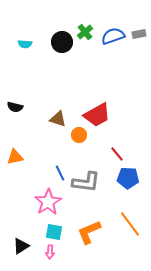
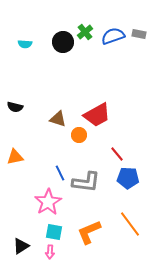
gray rectangle: rotated 24 degrees clockwise
black circle: moved 1 px right
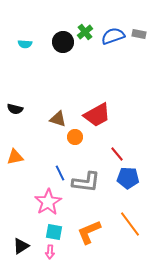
black semicircle: moved 2 px down
orange circle: moved 4 px left, 2 px down
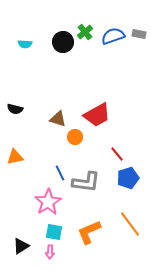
blue pentagon: rotated 20 degrees counterclockwise
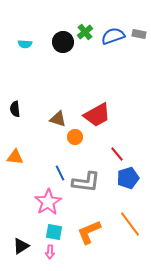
black semicircle: rotated 70 degrees clockwise
orange triangle: rotated 18 degrees clockwise
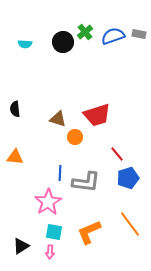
red trapezoid: rotated 12 degrees clockwise
blue line: rotated 28 degrees clockwise
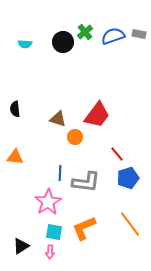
red trapezoid: rotated 36 degrees counterclockwise
orange L-shape: moved 5 px left, 4 px up
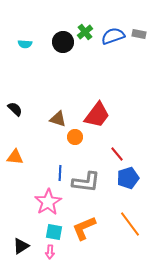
black semicircle: rotated 140 degrees clockwise
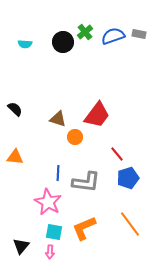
blue line: moved 2 px left
pink star: rotated 12 degrees counterclockwise
black triangle: rotated 18 degrees counterclockwise
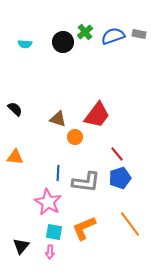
blue pentagon: moved 8 px left
